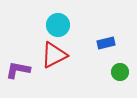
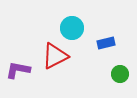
cyan circle: moved 14 px right, 3 px down
red triangle: moved 1 px right, 1 px down
green circle: moved 2 px down
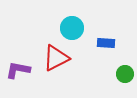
blue rectangle: rotated 18 degrees clockwise
red triangle: moved 1 px right, 2 px down
green circle: moved 5 px right
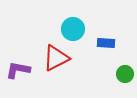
cyan circle: moved 1 px right, 1 px down
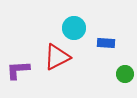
cyan circle: moved 1 px right, 1 px up
red triangle: moved 1 px right, 1 px up
purple L-shape: rotated 15 degrees counterclockwise
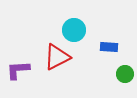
cyan circle: moved 2 px down
blue rectangle: moved 3 px right, 4 px down
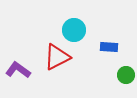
purple L-shape: rotated 40 degrees clockwise
green circle: moved 1 px right, 1 px down
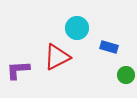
cyan circle: moved 3 px right, 2 px up
blue rectangle: rotated 12 degrees clockwise
purple L-shape: rotated 40 degrees counterclockwise
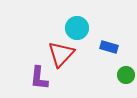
red triangle: moved 4 px right, 3 px up; rotated 20 degrees counterclockwise
purple L-shape: moved 21 px right, 8 px down; rotated 80 degrees counterclockwise
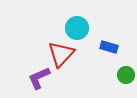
purple L-shape: rotated 60 degrees clockwise
